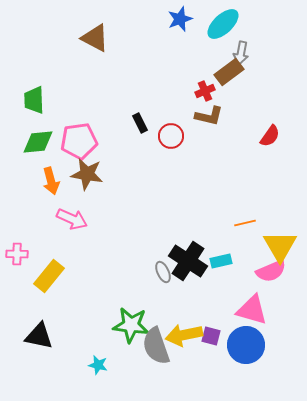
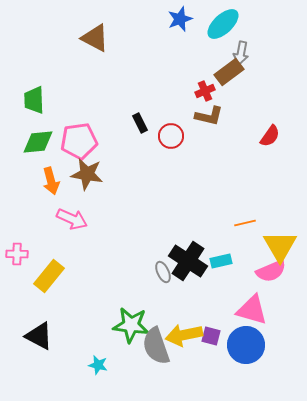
black triangle: rotated 16 degrees clockwise
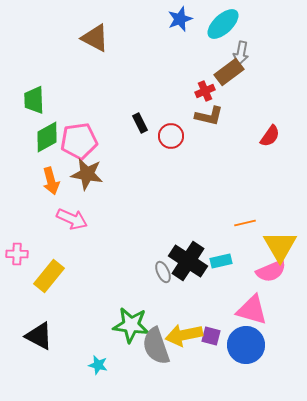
green diamond: moved 9 px right, 5 px up; rotated 24 degrees counterclockwise
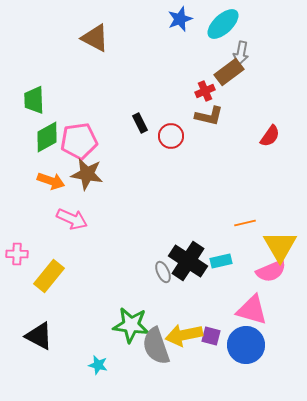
orange arrow: rotated 56 degrees counterclockwise
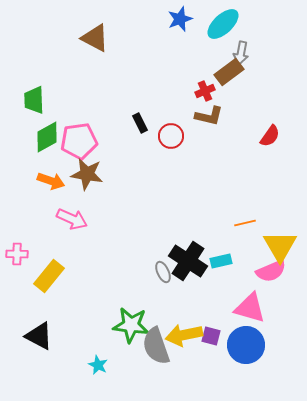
pink triangle: moved 2 px left, 2 px up
cyan star: rotated 12 degrees clockwise
